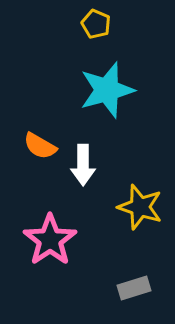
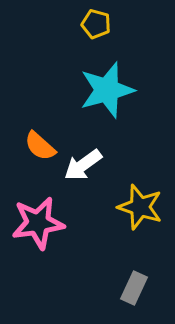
yellow pentagon: rotated 8 degrees counterclockwise
orange semicircle: rotated 12 degrees clockwise
white arrow: rotated 54 degrees clockwise
pink star: moved 12 px left, 17 px up; rotated 26 degrees clockwise
gray rectangle: rotated 48 degrees counterclockwise
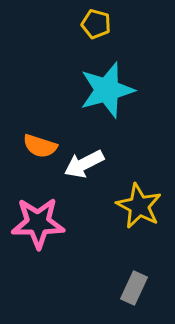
orange semicircle: rotated 24 degrees counterclockwise
white arrow: moved 1 px right, 1 px up; rotated 9 degrees clockwise
yellow star: moved 1 px left, 1 px up; rotated 9 degrees clockwise
pink star: rotated 8 degrees clockwise
